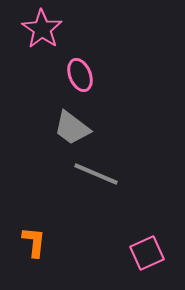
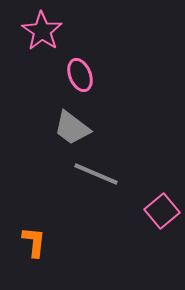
pink star: moved 2 px down
pink square: moved 15 px right, 42 px up; rotated 16 degrees counterclockwise
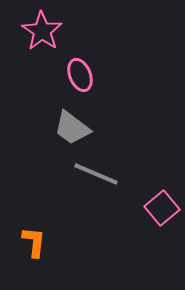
pink square: moved 3 px up
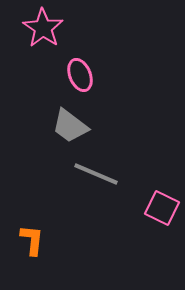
pink star: moved 1 px right, 3 px up
gray trapezoid: moved 2 px left, 2 px up
pink square: rotated 24 degrees counterclockwise
orange L-shape: moved 2 px left, 2 px up
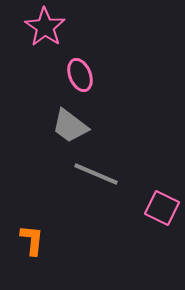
pink star: moved 2 px right, 1 px up
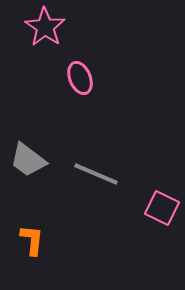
pink ellipse: moved 3 px down
gray trapezoid: moved 42 px left, 34 px down
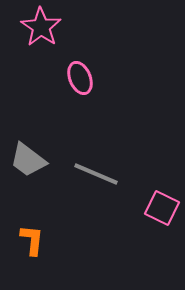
pink star: moved 4 px left
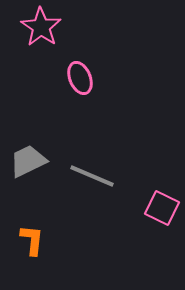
gray trapezoid: moved 1 px down; rotated 117 degrees clockwise
gray line: moved 4 px left, 2 px down
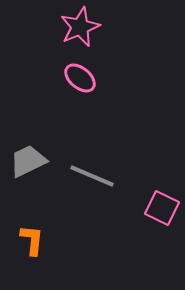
pink star: moved 39 px right; rotated 15 degrees clockwise
pink ellipse: rotated 28 degrees counterclockwise
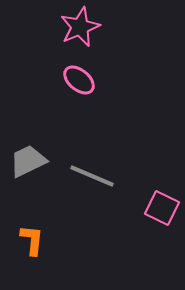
pink ellipse: moved 1 px left, 2 px down
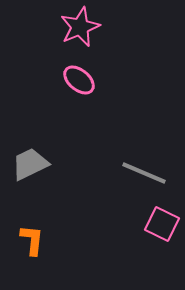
gray trapezoid: moved 2 px right, 3 px down
gray line: moved 52 px right, 3 px up
pink square: moved 16 px down
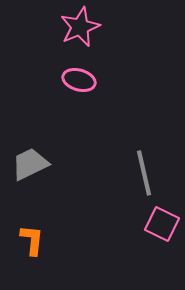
pink ellipse: rotated 24 degrees counterclockwise
gray line: rotated 54 degrees clockwise
